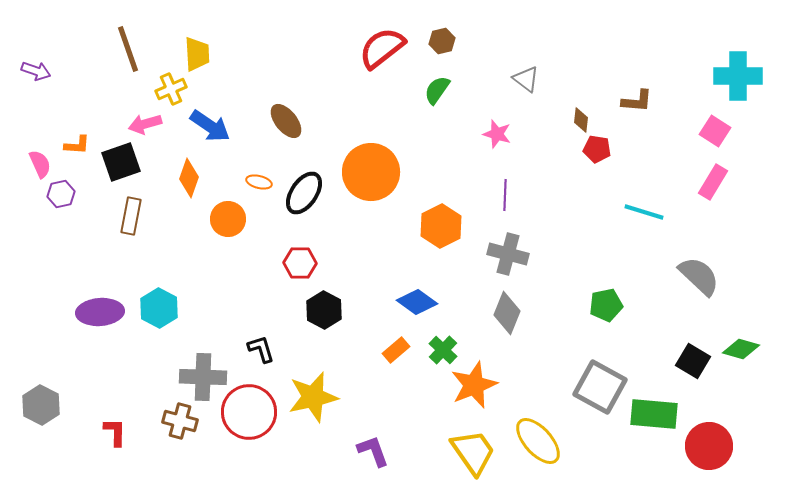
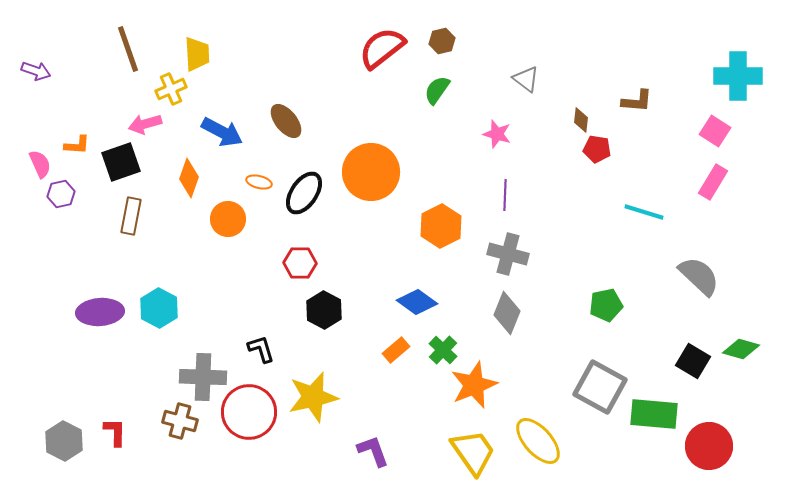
blue arrow at (210, 126): moved 12 px right, 6 px down; rotated 6 degrees counterclockwise
gray hexagon at (41, 405): moved 23 px right, 36 px down
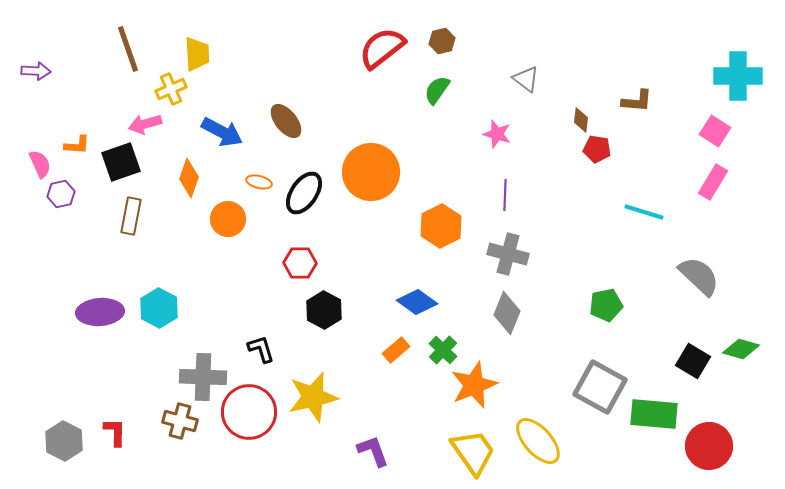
purple arrow at (36, 71): rotated 16 degrees counterclockwise
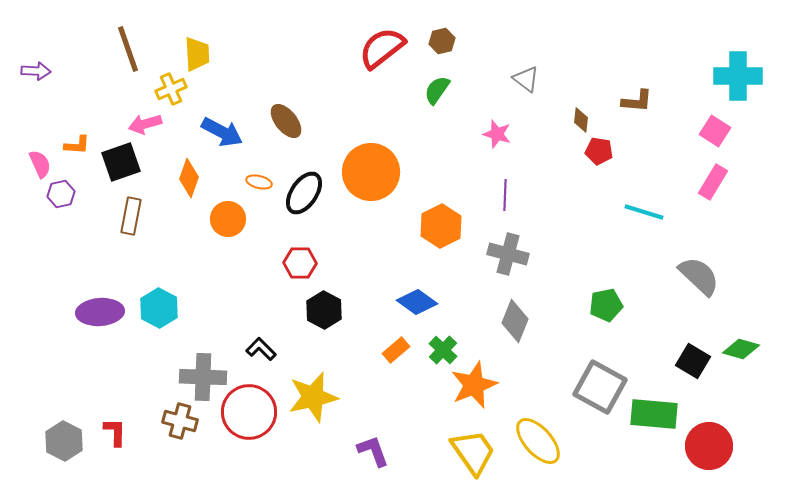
red pentagon at (597, 149): moved 2 px right, 2 px down
gray diamond at (507, 313): moved 8 px right, 8 px down
black L-shape at (261, 349): rotated 28 degrees counterclockwise
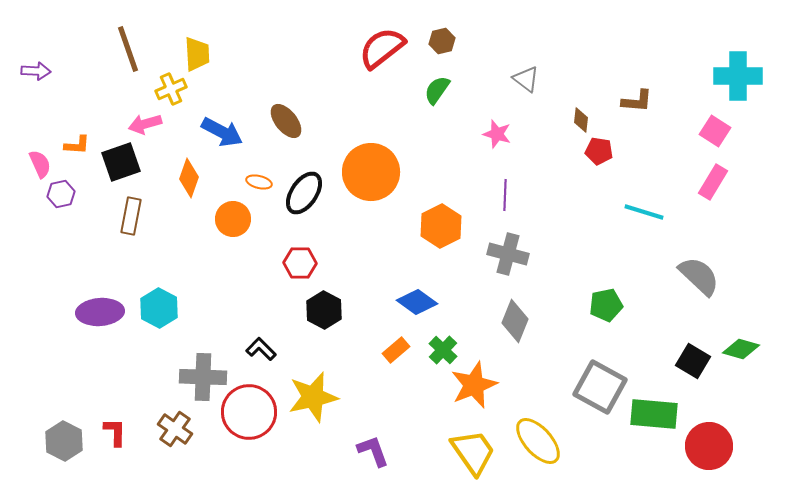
orange circle at (228, 219): moved 5 px right
brown cross at (180, 421): moved 5 px left, 8 px down; rotated 20 degrees clockwise
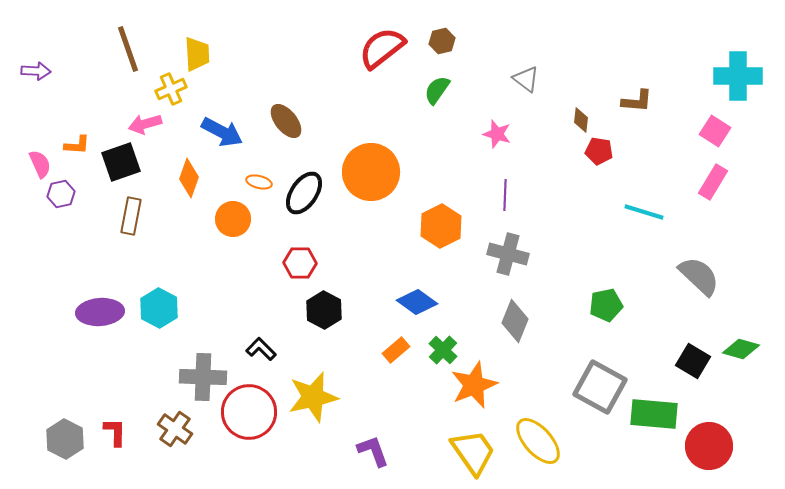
gray hexagon at (64, 441): moved 1 px right, 2 px up
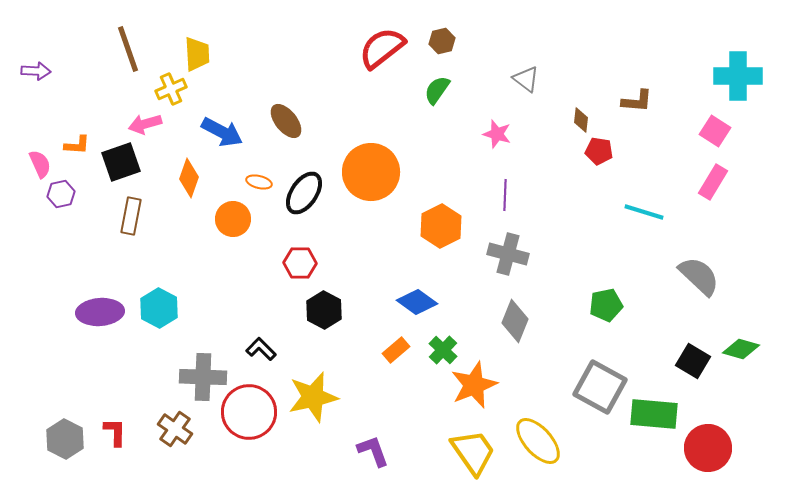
red circle at (709, 446): moved 1 px left, 2 px down
